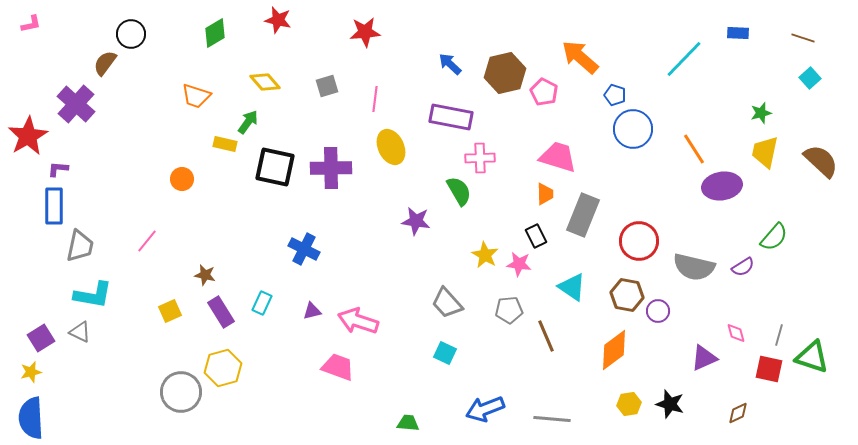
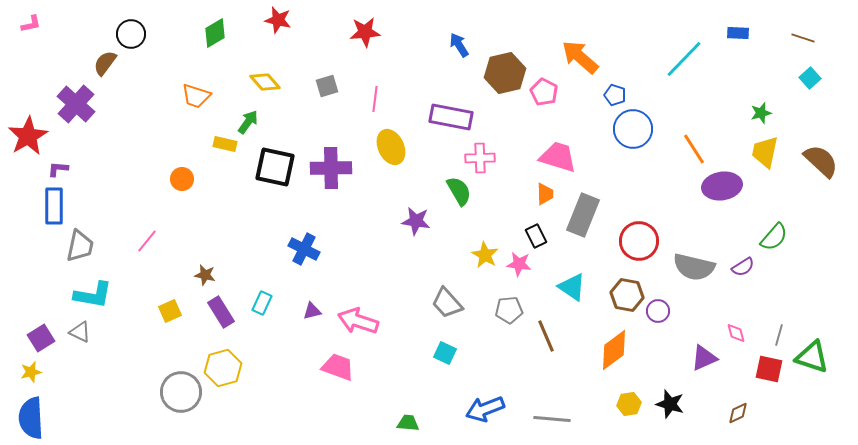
blue arrow at (450, 64): moved 9 px right, 19 px up; rotated 15 degrees clockwise
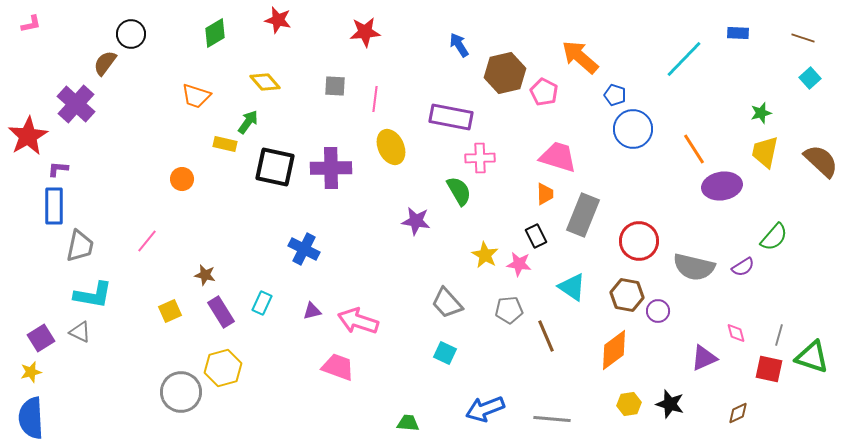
gray square at (327, 86): moved 8 px right; rotated 20 degrees clockwise
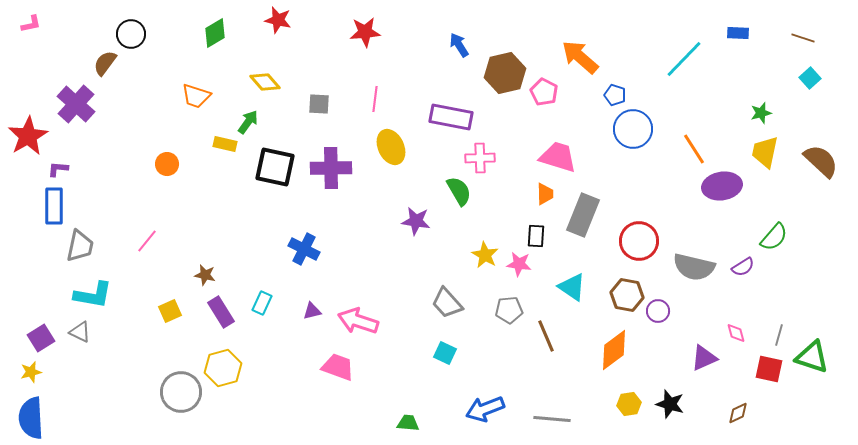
gray square at (335, 86): moved 16 px left, 18 px down
orange circle at (182, 179): moved 15 px left, 15 px up
black rectangle at (536, 236): rotated 30 degrees clockwise
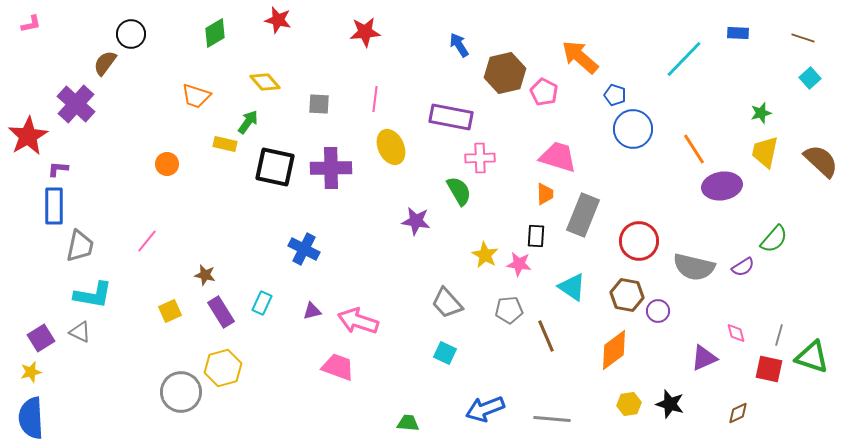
green semicircle at (774, 237): moved 2 px down
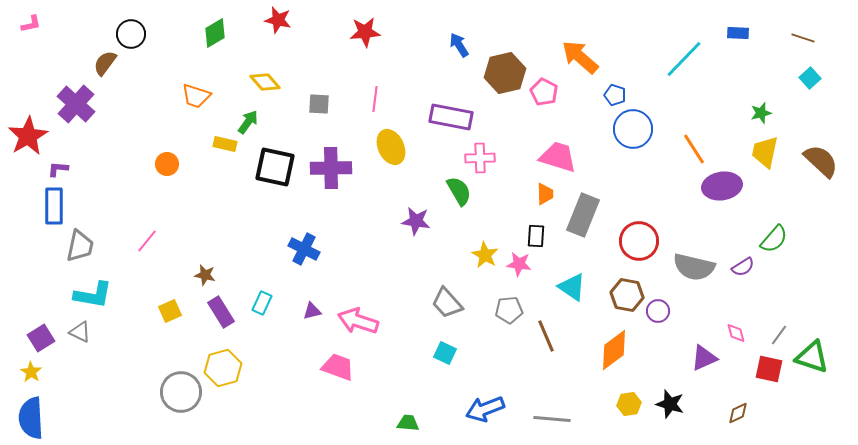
gray line at (779, 335): rotated 20 degrees clockwise
yellow star at (31, 372): rotated 25 degrees counterclockwise
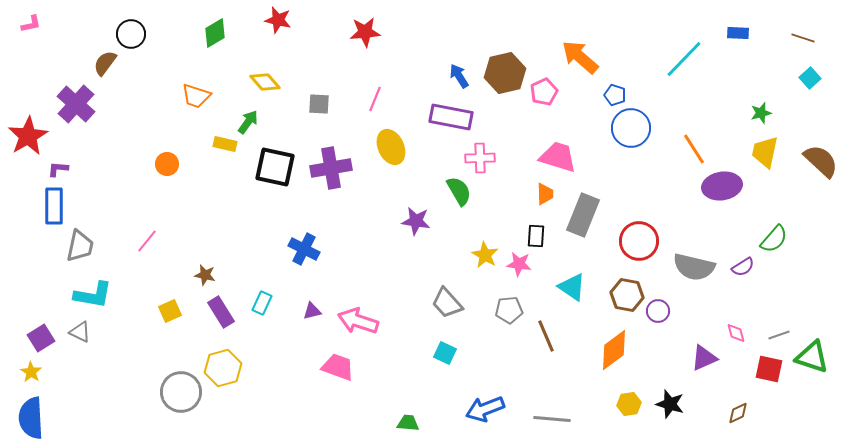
blue arrow at (459, 45): moved 31 px down
pink pentagon at (544, 92): rotated 20 degrees clockwise
pink line at (375, 99): rotated 15 degrees clockwise
blue circle at (633, 129): moved 2 px left, 1 px up
purple cross at (331, 168): rotated 9 degrees counterclockwise
gray line at (779, 335): rotated 35 degrees clockwise
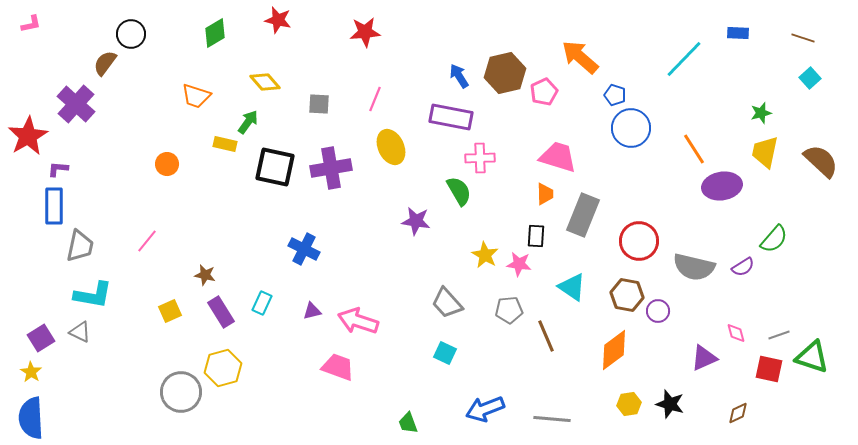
green trapezoid at (408, 423): rotated 115 degrees counterclockwise
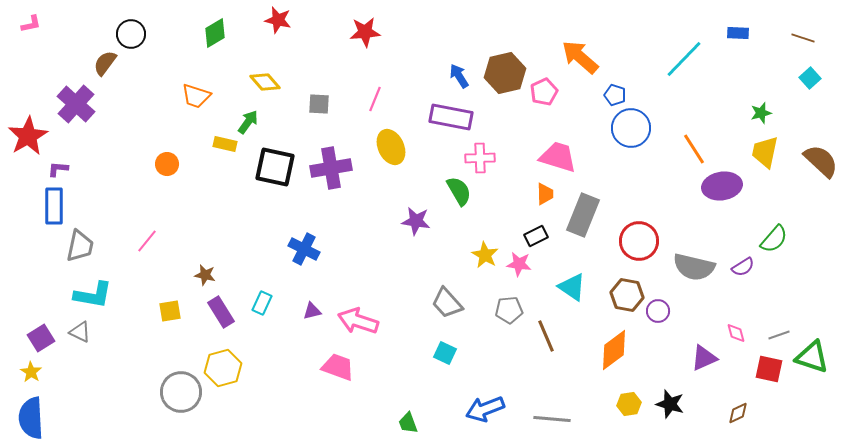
black rectangle at (536, 236): rotated 60 degrees clockwise
yellow square at (170, 311): rotated 15 degrees clockwise
